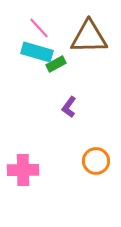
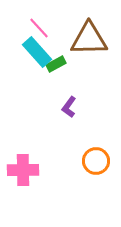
brown triangle: moved 2 px down
cyan rectangle: rotated 32 degrees clockwise
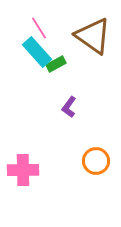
pink line: rotated 10 degrees clockwise
brown triangle: moved 4 px right, 3 px up; rotated 36 degrees clockwise
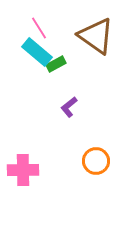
brown triangle: moved 3 px right
cyan rectangle: rotated 8 degrees counterclockwise
purple L-shape: rotated 15 degrees clockwise
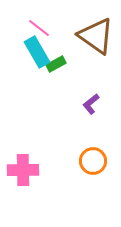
pink line: rotated 20 degrees counterclockwise
cyan rectangle: rotated 20 degrees clockwise
purple L-shape: moved 22 px right, 3 px up
orange circle: moved 3 px left
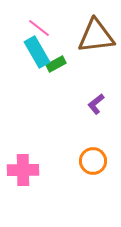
brown triangle: rotated 42 degrees counterclockwise
purple L-shape: moved 5 px right
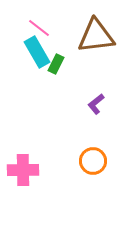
green rectangle: rotated 36 degrees counterclockwise
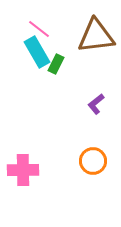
pink line: moved 1 px down
